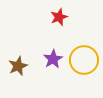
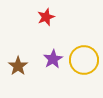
red star: moved 13 px left
brown star: rotated 12 degrees counterclockwise
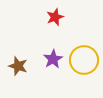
red star: moved 9 px right
brown star: rotated 18 degrees counterclockwise
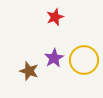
purple star: moved 1 px right, 1 px up
brown star: moved 11 px right, 5 px down
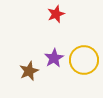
red star: moved 1 px right, 3 px up
brown star: rotated 30 degrees clockwise
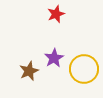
yellow circle: moved 9 px down
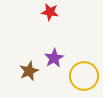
red star: moved 6 px left, 2 px up; rotated 30 degrees clockwise
yellow circle: moved 7 px down
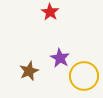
red star: rotated 24 degrees clockwise
purple star: moved 6 px right; rotated 12 degrees counterclockwise
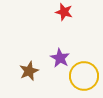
red star: moved 14 px right; rotated 18 degrees counterclockwise
